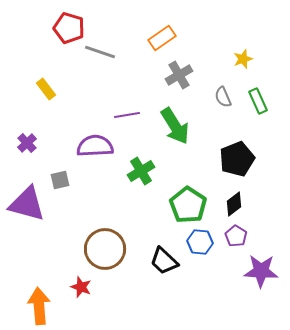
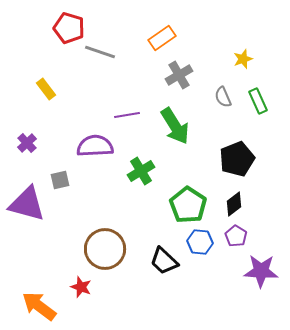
orange arrow: rotated 48 degrees counterclockwise
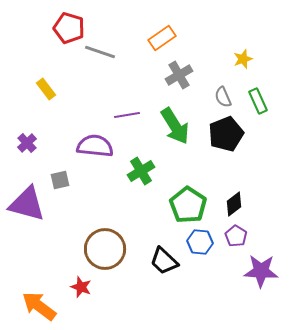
purple semicircle: rotated 9 degrees clockwise
black pentagon: moved 11 px left, 25 px up
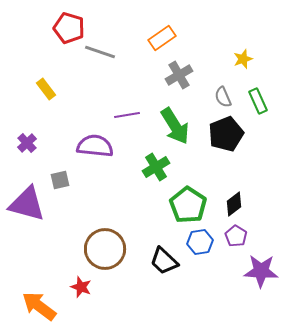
green cross: moved 15 px right, 4 px up
blue hexagon: rotated 15 degrees counterclockwise
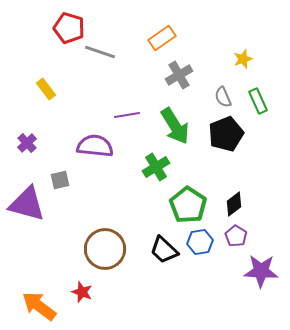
black trapezoid: moved 11 px up
red star: moved 1 px right, 5 px down
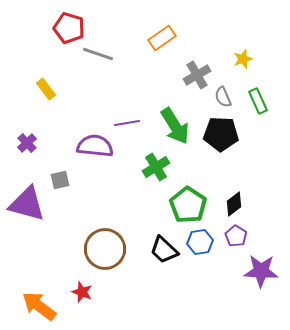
gray line: moved 2 px left, 2 px down
gray cross: moved 18 px right
purple line: moved 8 px down
black pentagon: moved 5 px left; rotated 24 degrees clockwise
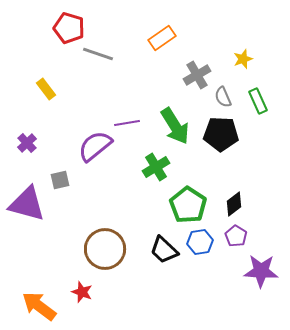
purple semicircle: rotated 45 degrees counterclockwise
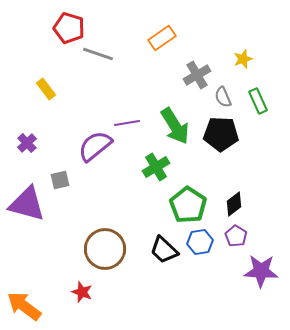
orange arrow: moved 15 px left
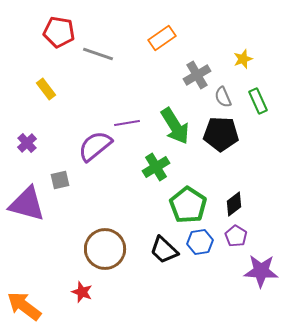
red pentagon: moved 10 px left, 4 px down; rotated 8 degrees counterclockwise
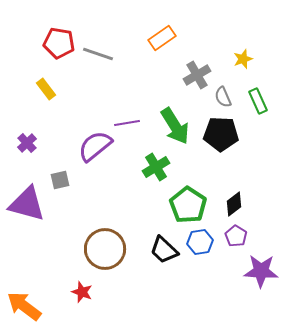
red pentagon: moved 11 px down
